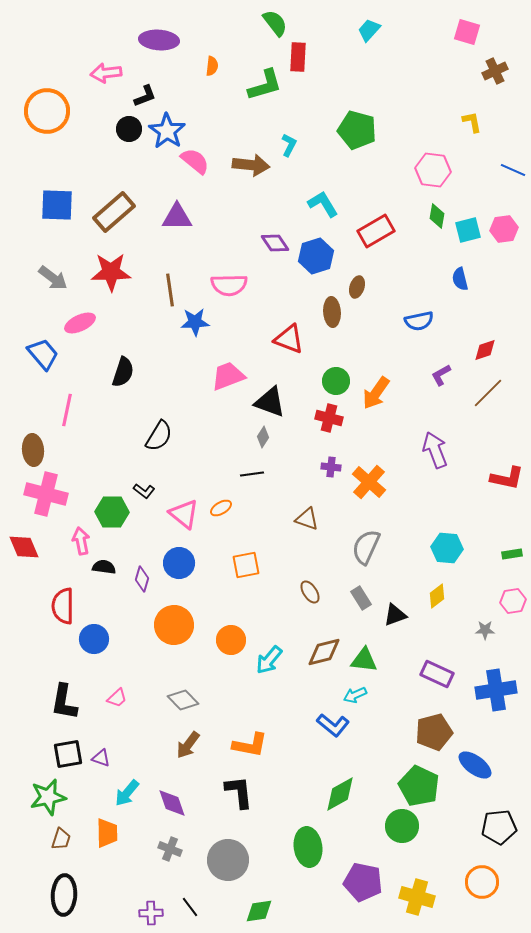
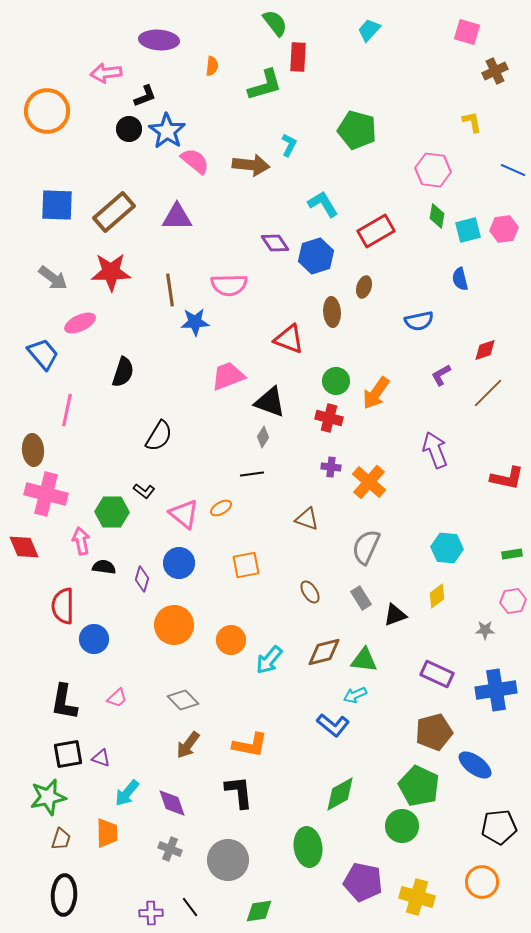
brown ellipse at (357, 287): moved 7 px right
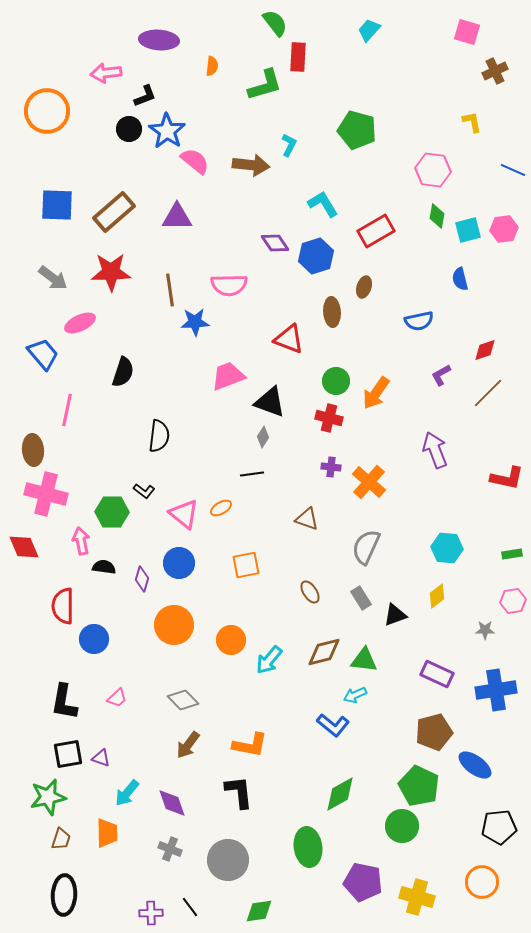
black semicircle at (159, 436): rotated 24 degrees counterclockwise
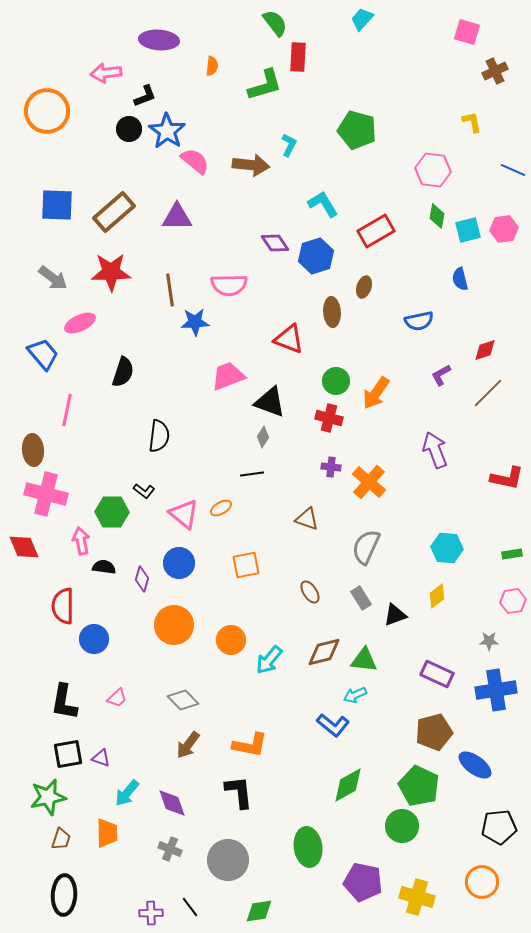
cyan trapezoid at (369, 30): moved 7 px left, 11 px up
gray star at (485, 630): moved 4 px right, 11 px down
green diamond at (340, 794): moved 8 px right, 9 px up
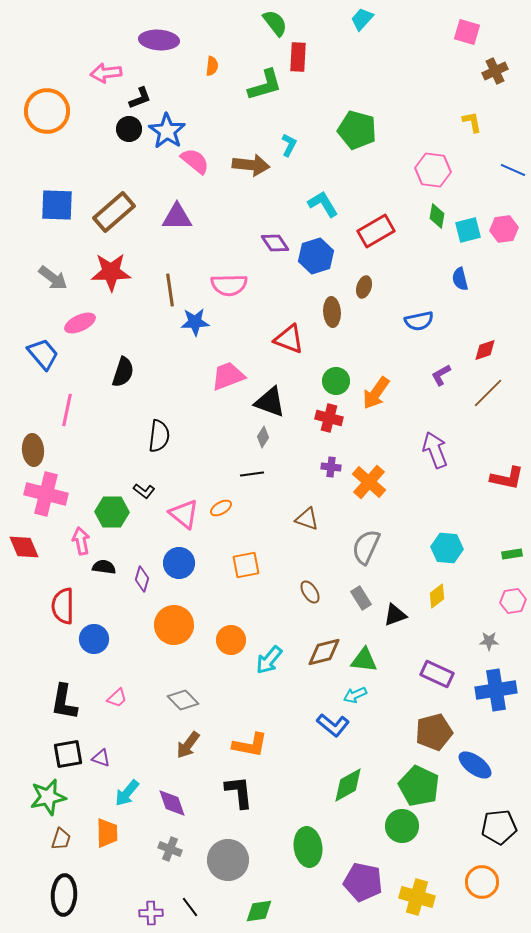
black L-shape at (145, 96): moved 5 px left, 2 px down
